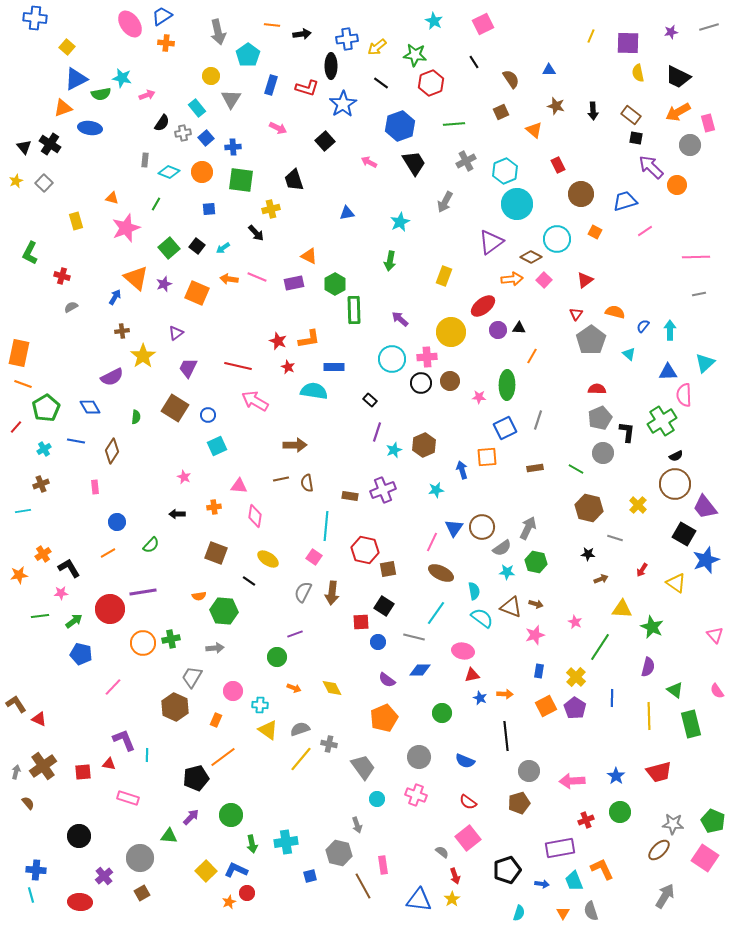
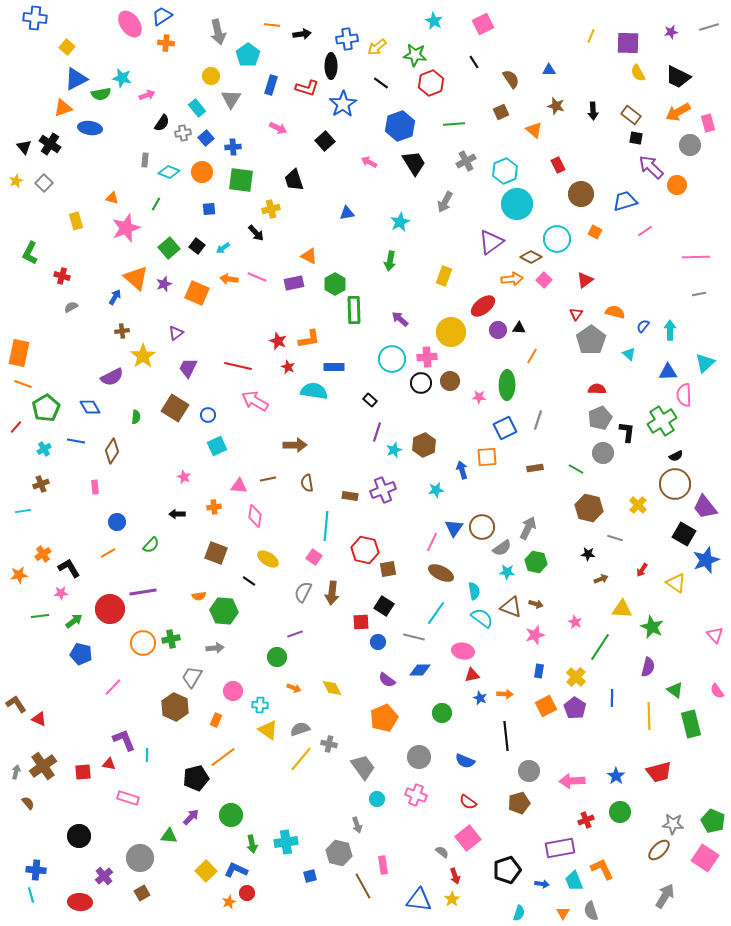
yellow semicircle at (638, 73): rotated 18 degrees counterclockwise
brown line at (281, 479): moved 13 px left
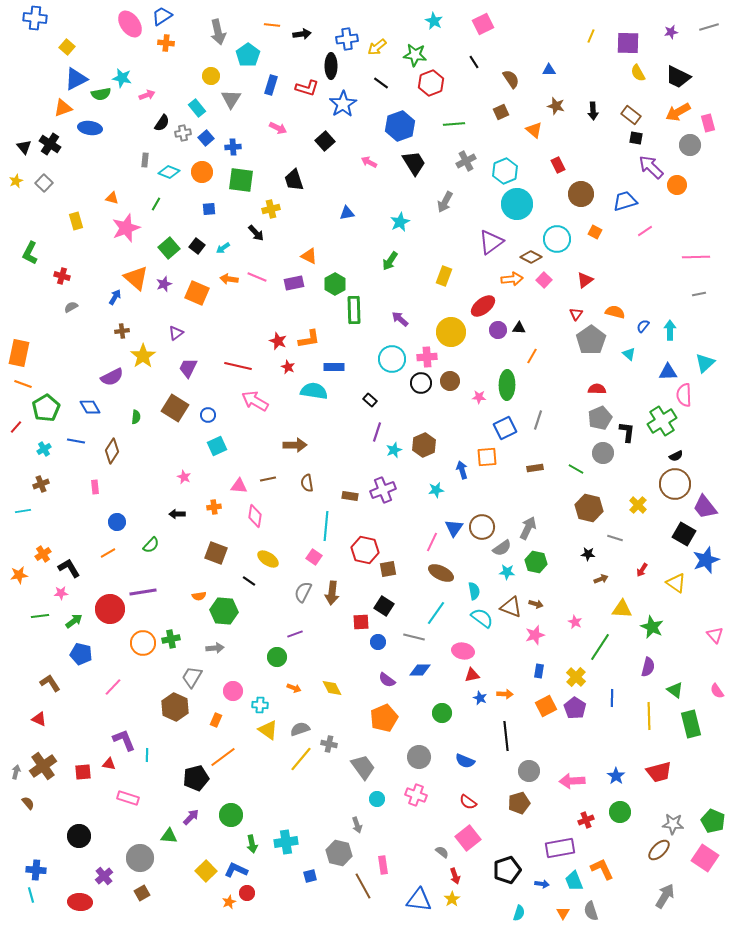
green arrow at (390, 261): rotated 24 degrees clockwise
brown L-shape at (16, 704): moved 34 px right, 21 px up
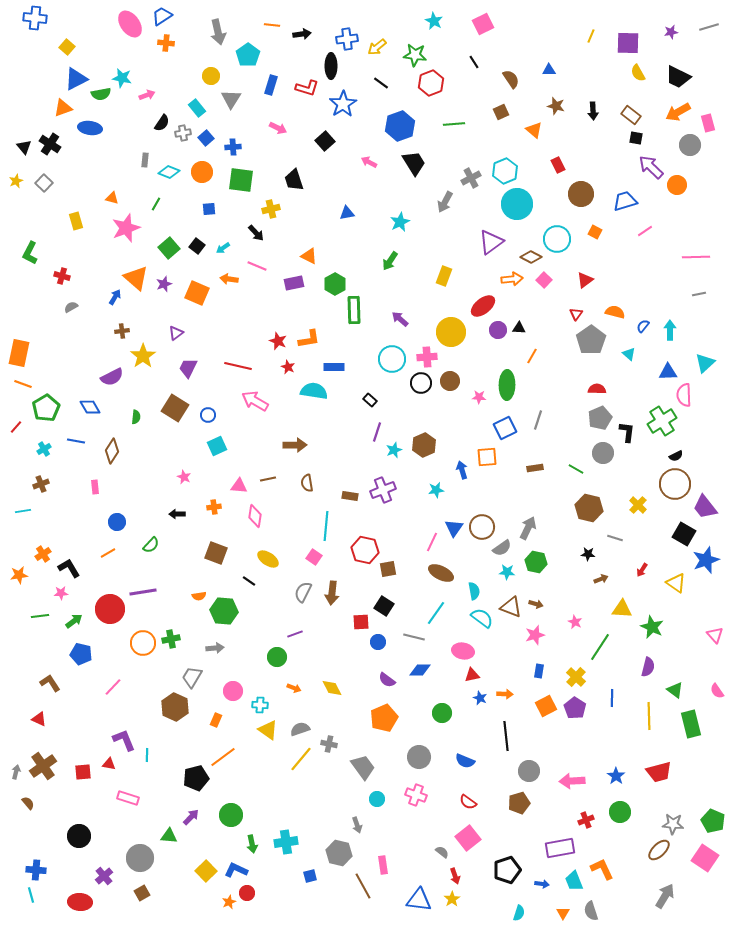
gray cross at (466, 161): moved 5 px right, 17 px down
pink line at (257, 277): moved 11 px up
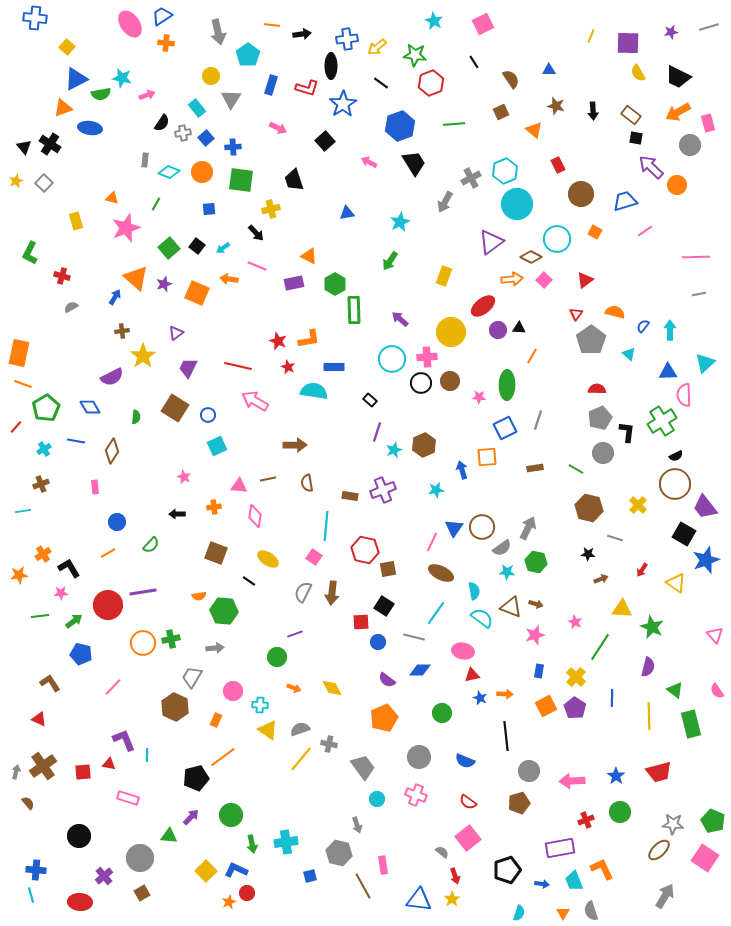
red circle at (110, 609): moved 2 px left, 4 px up
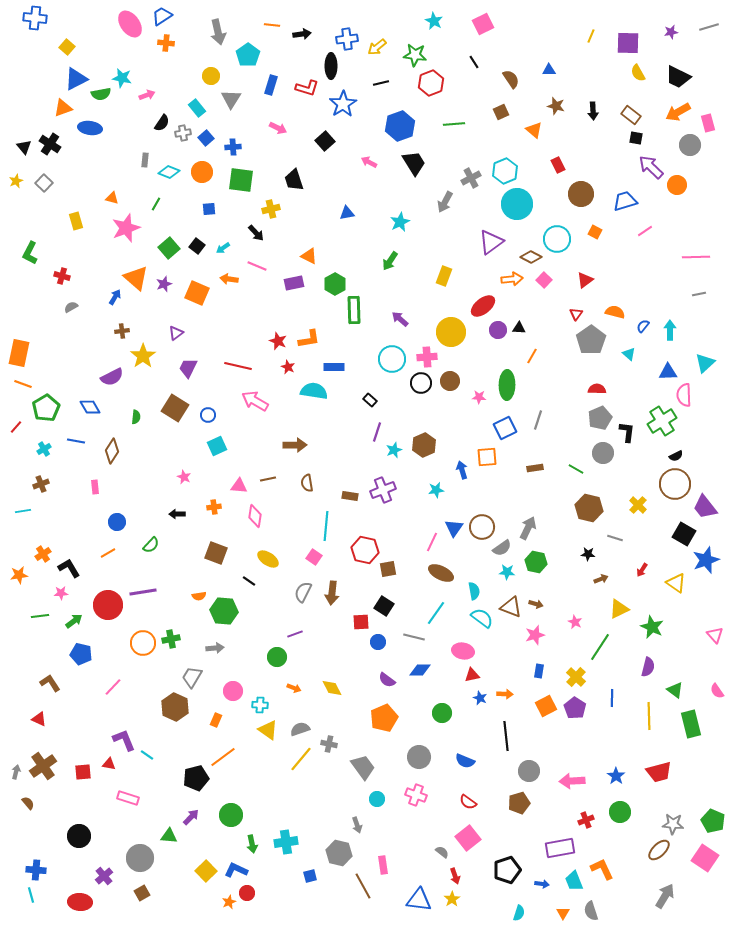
black line at (381, 83): rotated 49 degrees counterclockwise
yellow triangle at (622, 609): moved 3 px left; rotated 30 degrees counterclockwise
cyan line at (147, 755): rotated 56 degrees counterclockwise
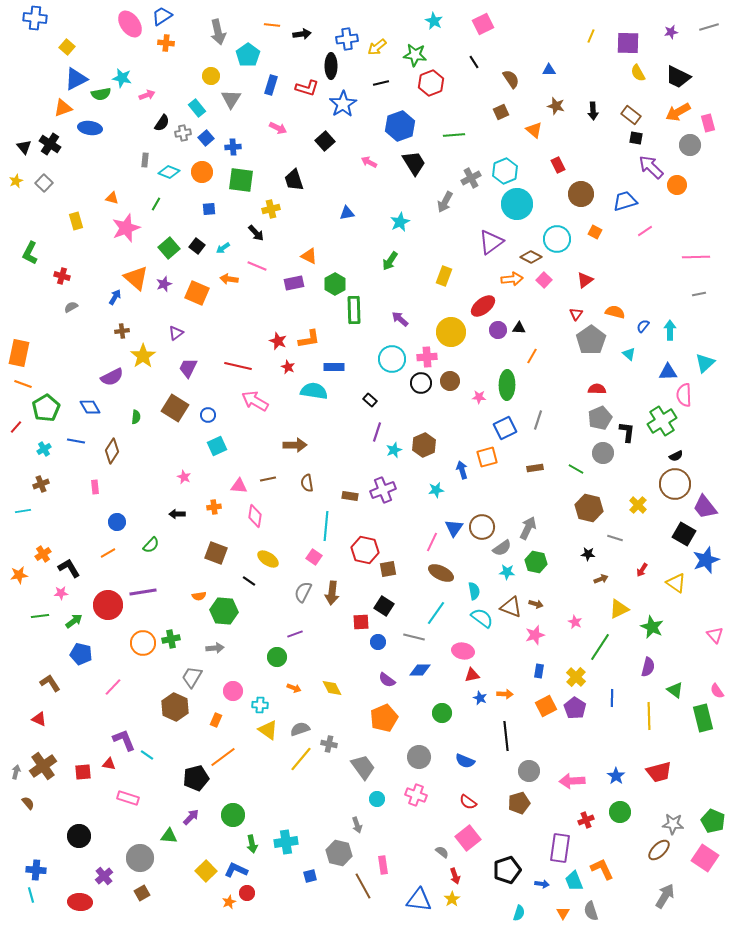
green line at (454, 124): moved 11 px down
orange square at (487, 457): rotated 10 degrees counterclockwise
green rectangle at (691, 724): moved 12 px right, 6 px up
green circle at (231, 815): moved 2 px right
purple rectangle at (560, 848): rotated 72 degrees counterclockwise
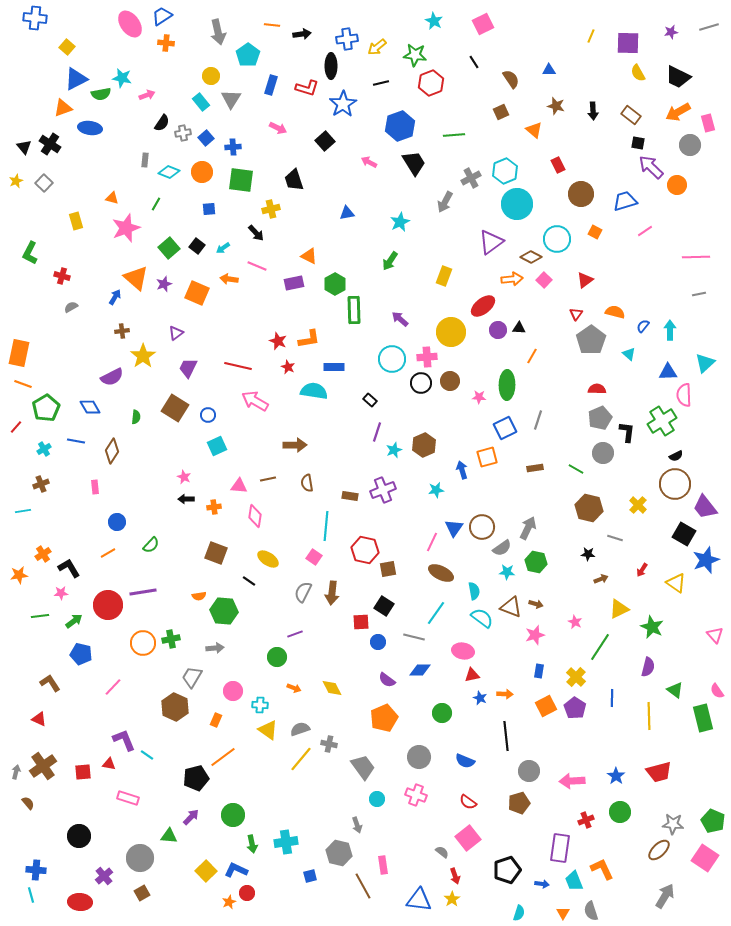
cyan rectangle at (197, 108): moved 4 px right, 6 px up
black square at (636, 138): moved 2 px right, 5 px down
black arrow at (177, 514): moved 9 px right, 15 px up
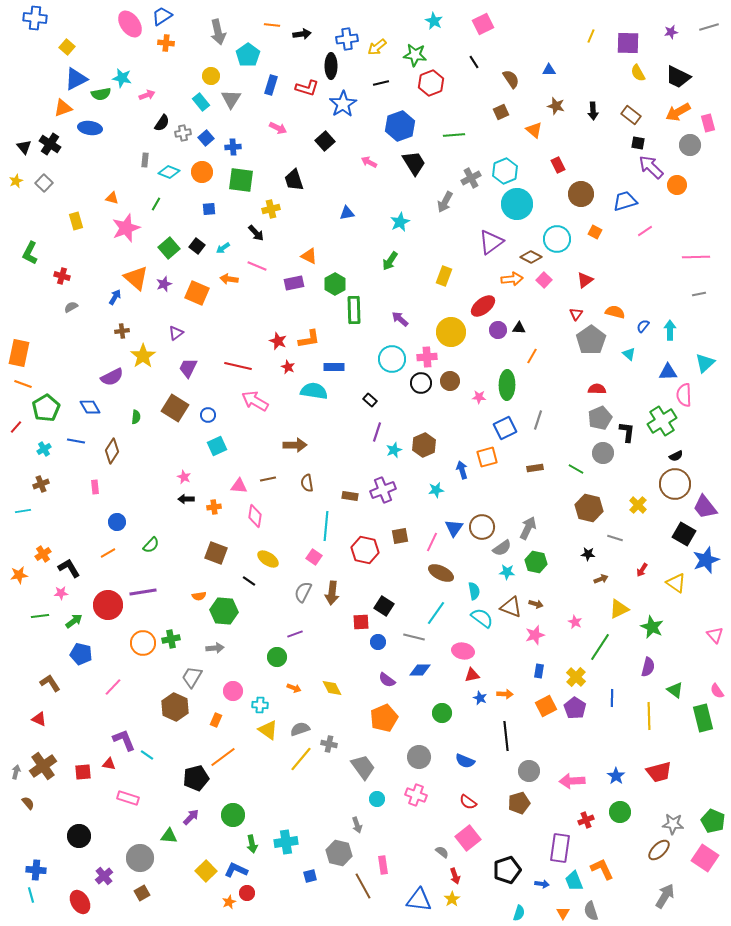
brown square at (388, 569): moved 12 px right, 33 px up
red ellipse at (80, 902): rotated 55 degrees clockwise
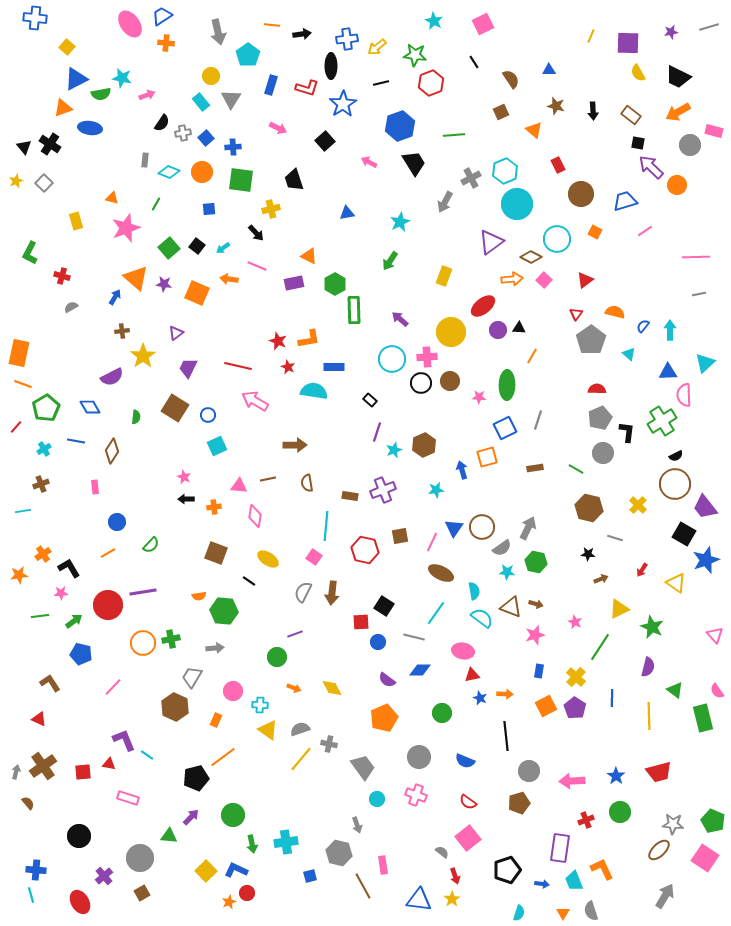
pink rectangle at (708, 123): moved 6 px right, 8 px down; rotated 60 degrees counterclockwise
purple star at (164, 284): rotated 28 degrees clockwise
